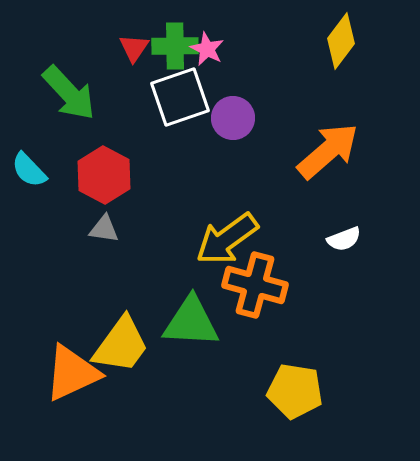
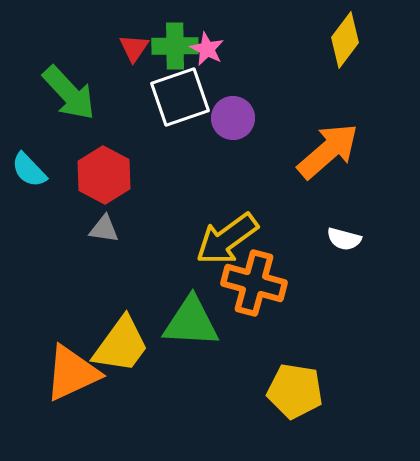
yellow diamond: moved 4 px right, 1 px up
white semicircle: rotated 36 degrees clockwise
orange cross: moved 1 px left, 2 px up
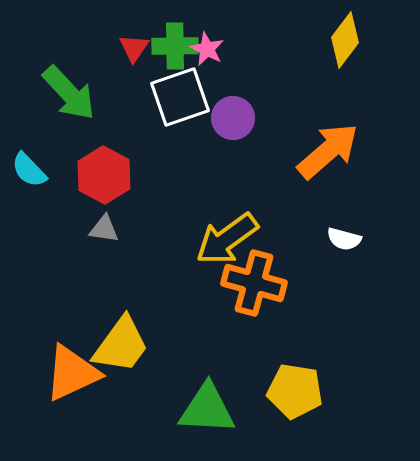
green triangle: moved 16 px right, 87 px down
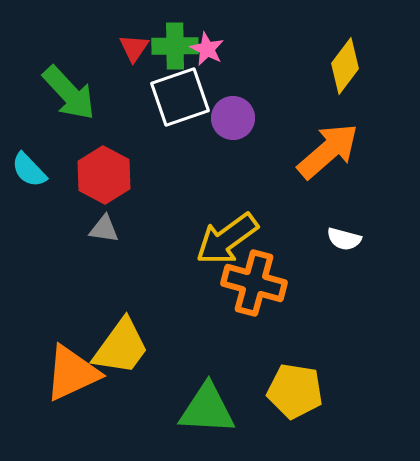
yellow diamond: moved 26 px down
yellow trapezoid: moved 2 px down
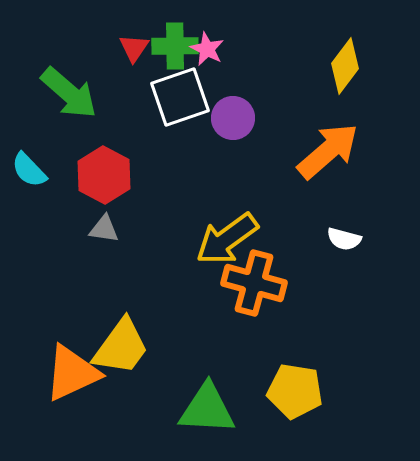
green arrow: rotated 6 degrees counterclockwise
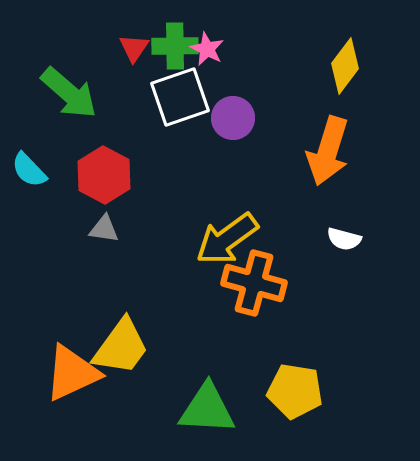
orange arrow: rotated 148 degrees clockwise
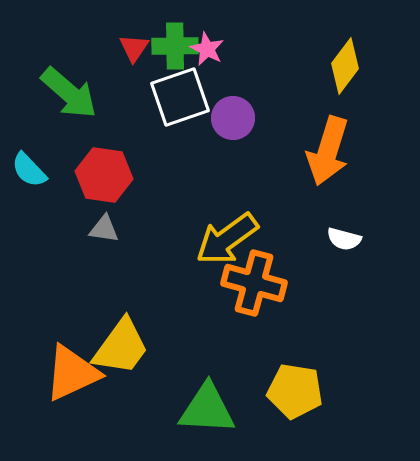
red hexagon: rotated 20 degrees counterclockwise
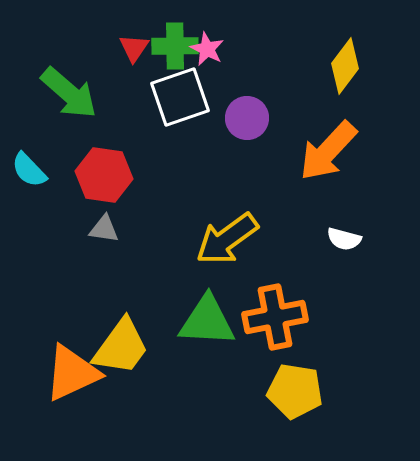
purple circle: moved 14 px right
orange arrow: rotated 26 degrees clockwise
orange cross: moved 21 px right, 34 px down; rotated 26 degrees counterclockwise
green triangle: moved 88 px up
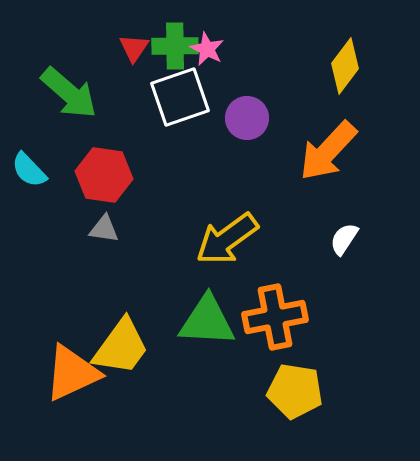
white semicircle: rotated 108 degrees clockwise
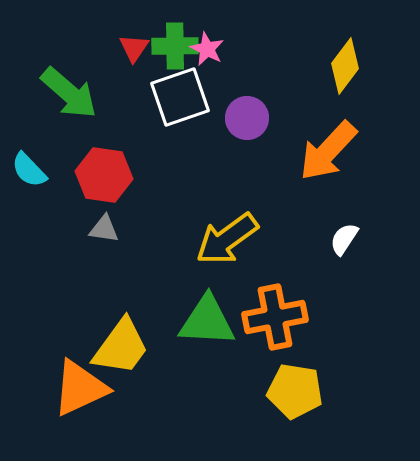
orange triangle: moved 8 px right, 15 px down
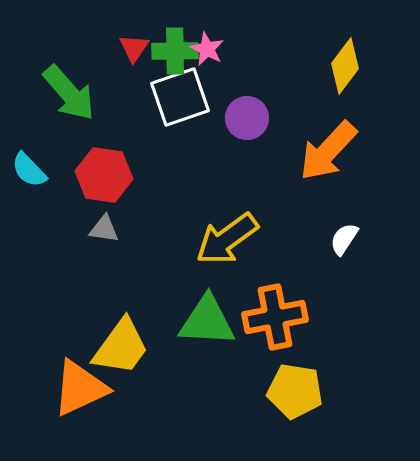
green cross: moved 5 px down
green arrow: rotated 8 degrees clockwise
